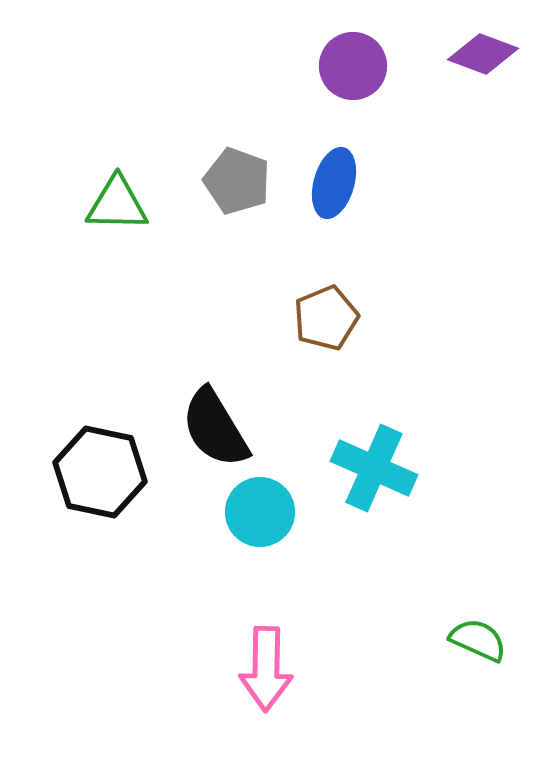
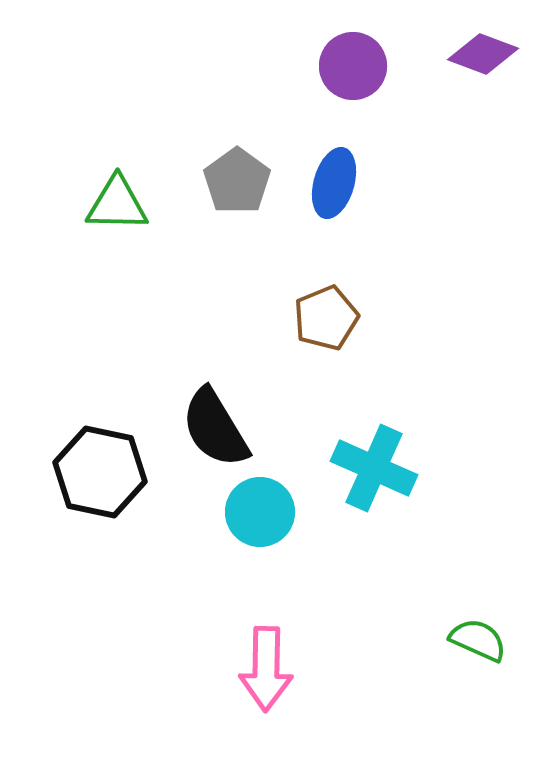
gray pentagon: rotated 16 degrees clockwise
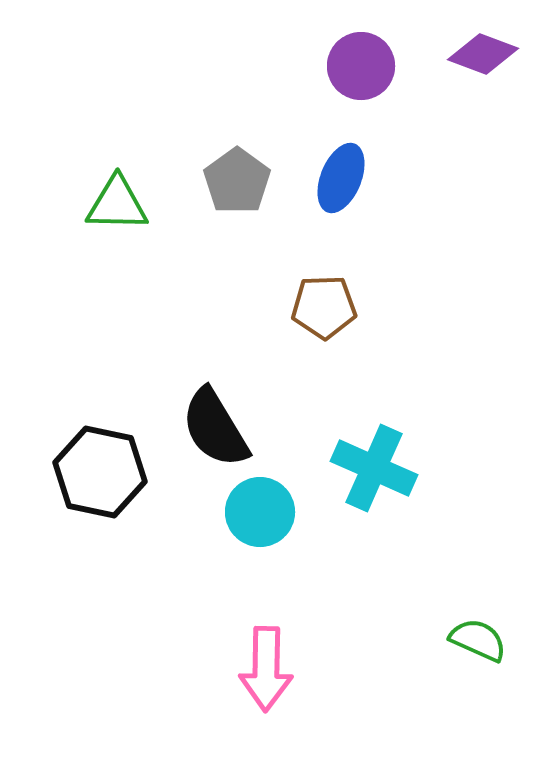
purple circle: moved 8 px right
blue ellipse: moved 7 px right, 5 px up; rotated 6 degrees clockwise
brown pentagon: moved 2 px left, 11 px up; rotated 20 degrees clockwise
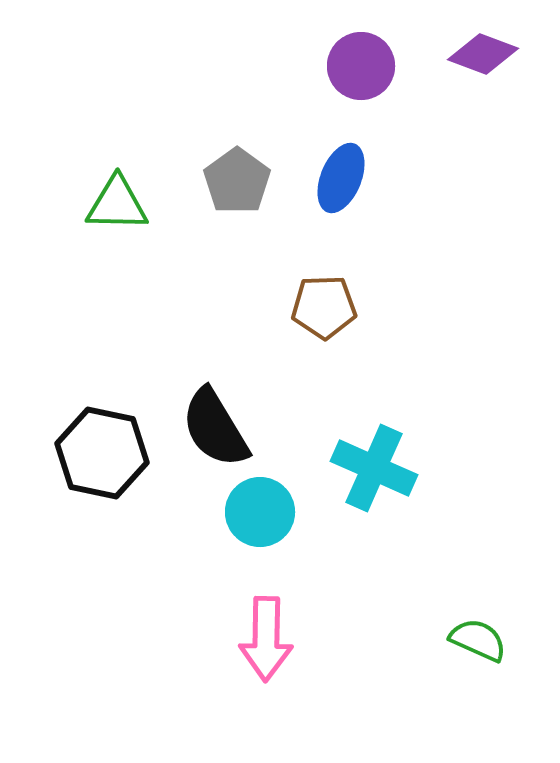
black hexagon: moved 2 px right, 19 px up
pink arrow: moved 30 px up
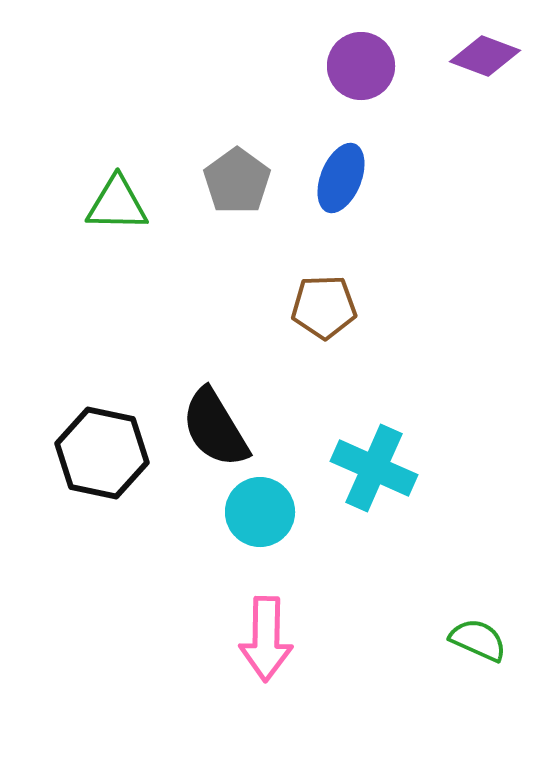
purple diamond: moved 2 px right, 2 px down
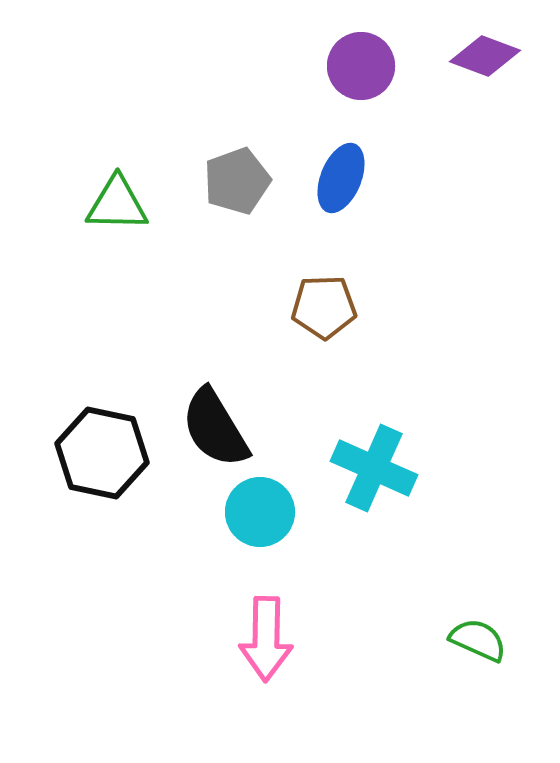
gray pentagon: rotated 16 degrees clockwise
